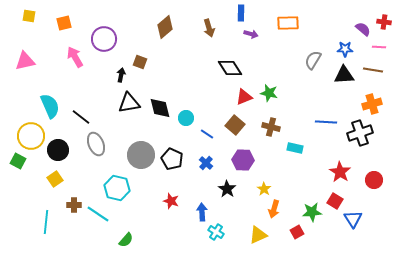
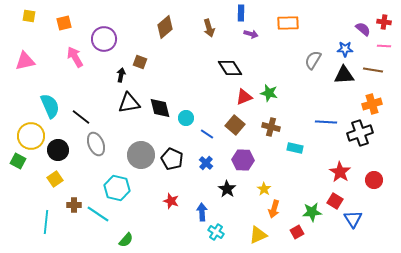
pink line at (379, 47): moved 5 px right, 1 px up
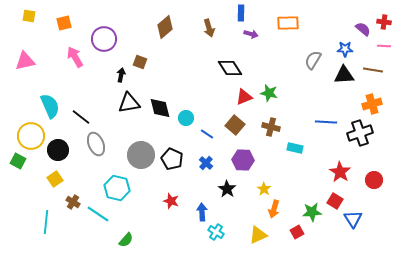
brown cross at (74, 205): moved 1 px left, 3 px up; rotated 32 degrees clockwise
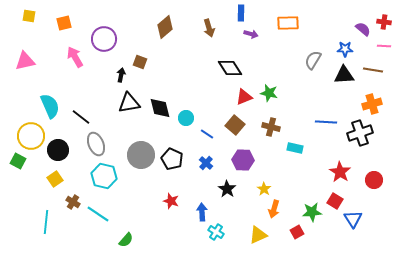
cyan hexagon at (117, 188): moved 13 px left, 12 px up
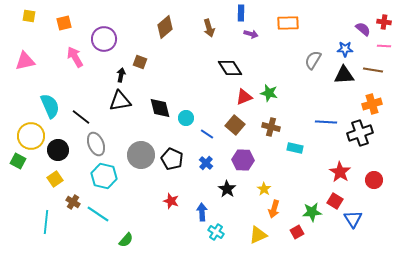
black triangle at (129, 103): moved 9 px left, 2 px up
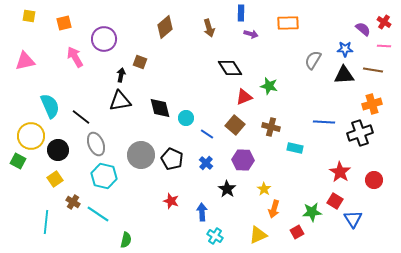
red cross at (384, 22): rotated 24 degrees clockwise
green star at (269, 93): moved 7 px up
blue line at (326, 122): moved 2 px left
cyan cross at (216, 232): moved 1 px left, 4 px down
green semicircle at (126, 240): rotated 28 degrees counterclockwise
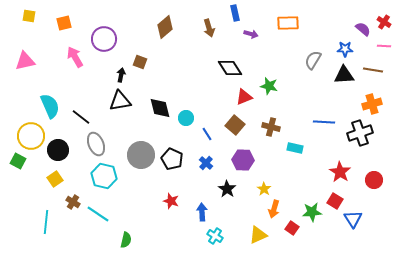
blue rectangle at (241, 13): moved 6 px left; rotated 14 degrees counterclockwise
blue line at (207, 134): rotated 24 degrees clockwise
red square at (297, 232): moved 5 px left, 4 px up; rotated 24 degrees counterclockwise
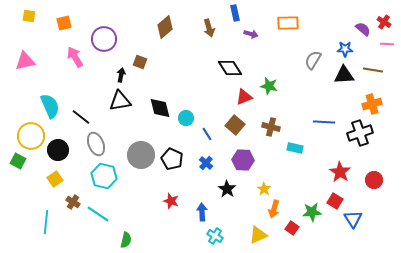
pink line at (384, 46): moved 3 px right, 2 px up
